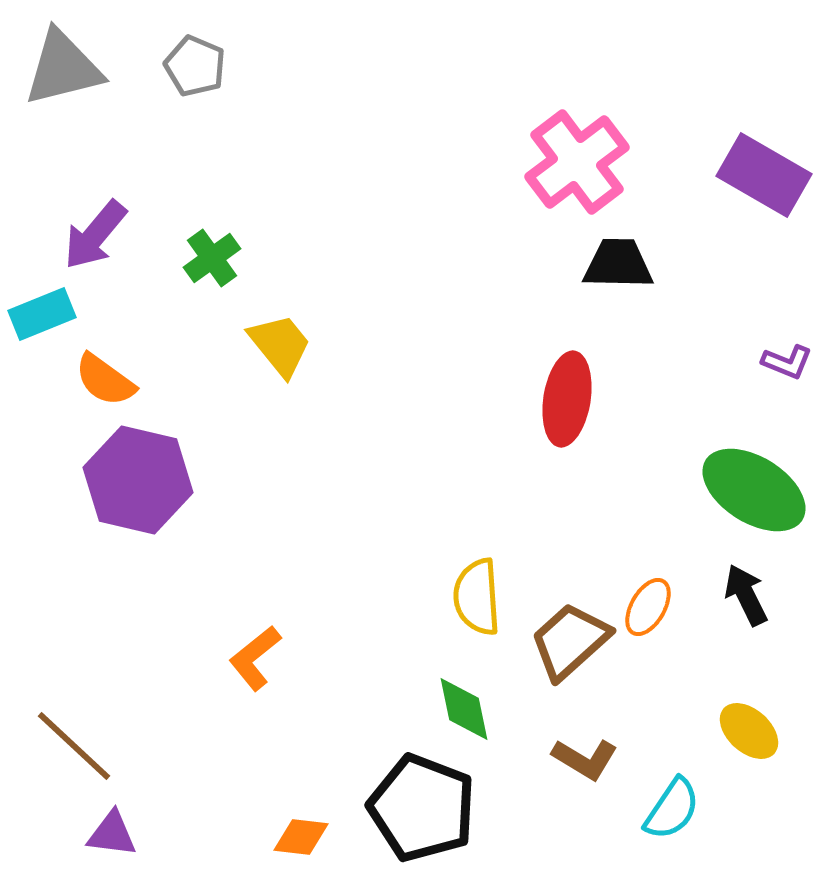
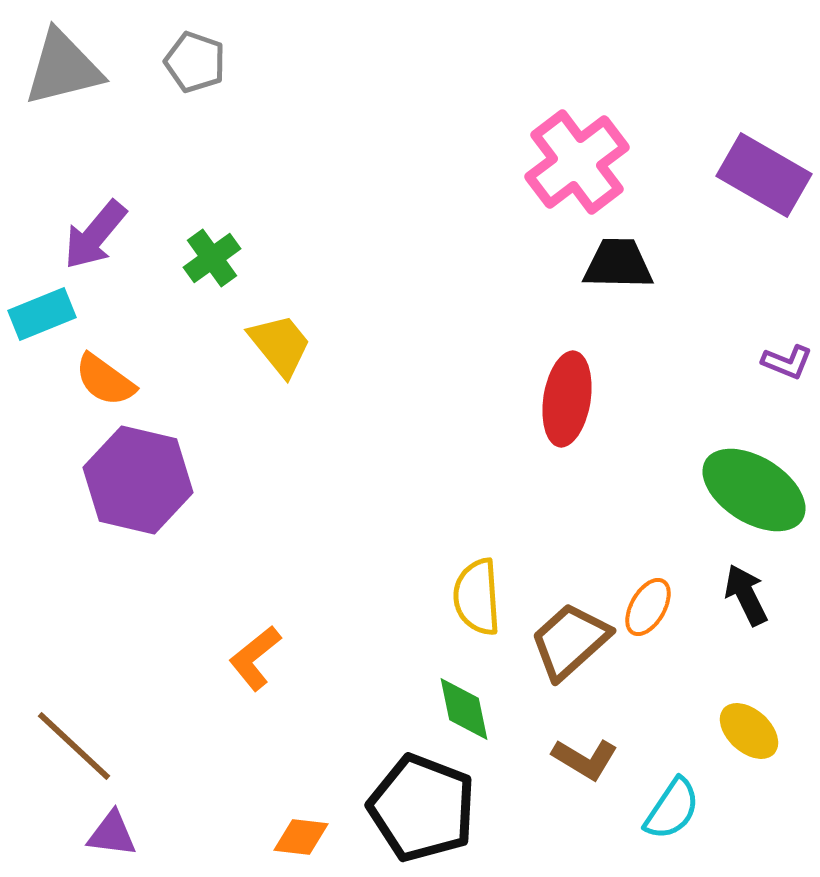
gray pentagon: moved 4 px up; rotated 4 degrees counterclockwise
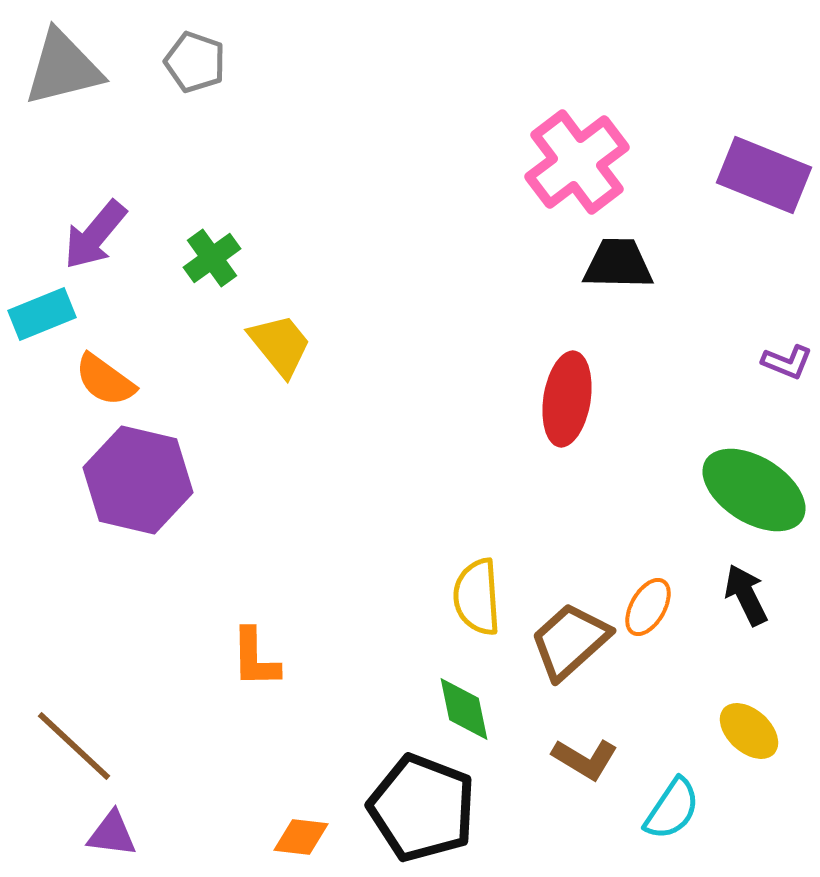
purple rectangle: rotated 8 degrees counterclockwise
orange L-shape: rotated 52 degrees counterclockwise
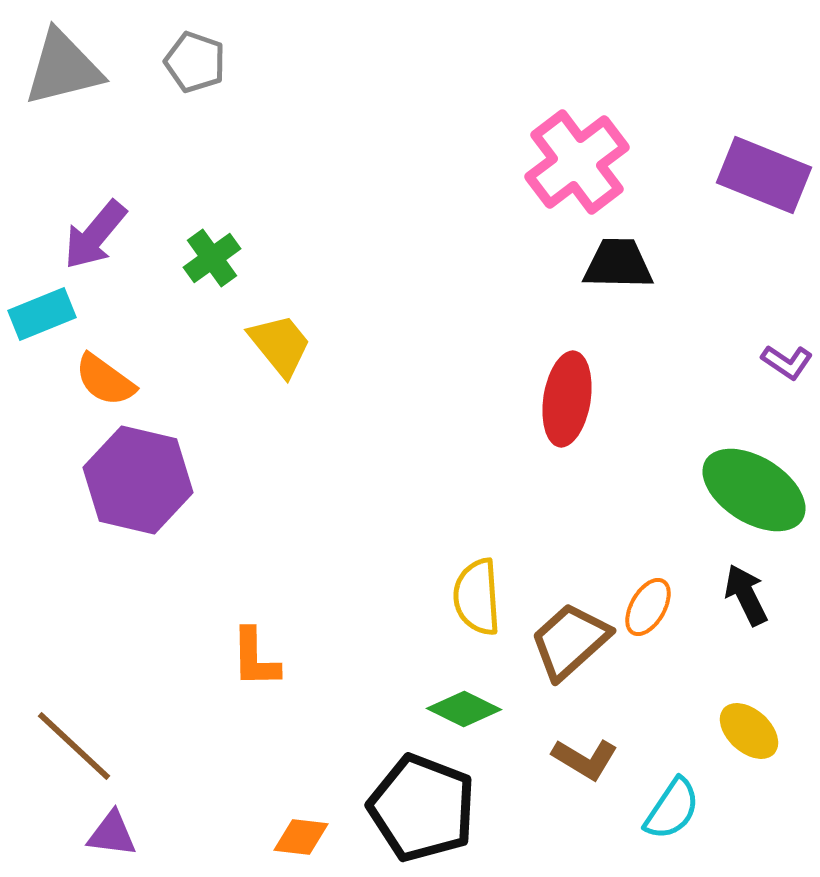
purple L-shape: rotated 12 degrees clockwise
green diamond: rotated 52 degrees counterclockwise
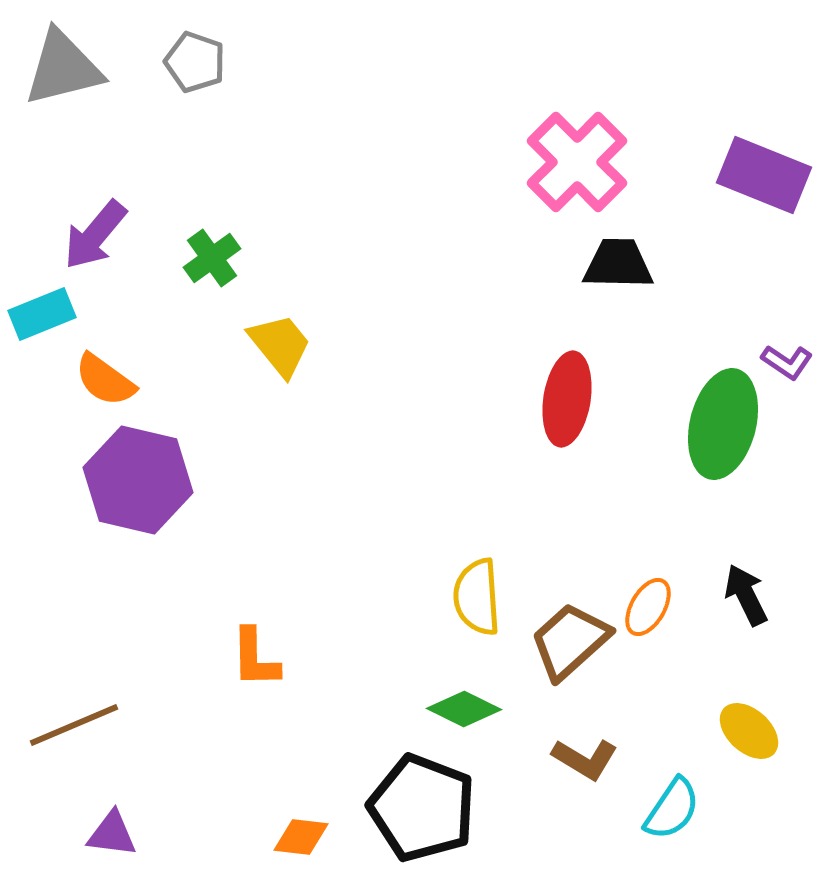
pink cross: rotated 8 degrees counterclockwise
green ellipse: moved 31 px left, 66 px up; rotated 72 degrees clockwise
brown line: moved 21 px up; rotated 66 degrees counterclockwise
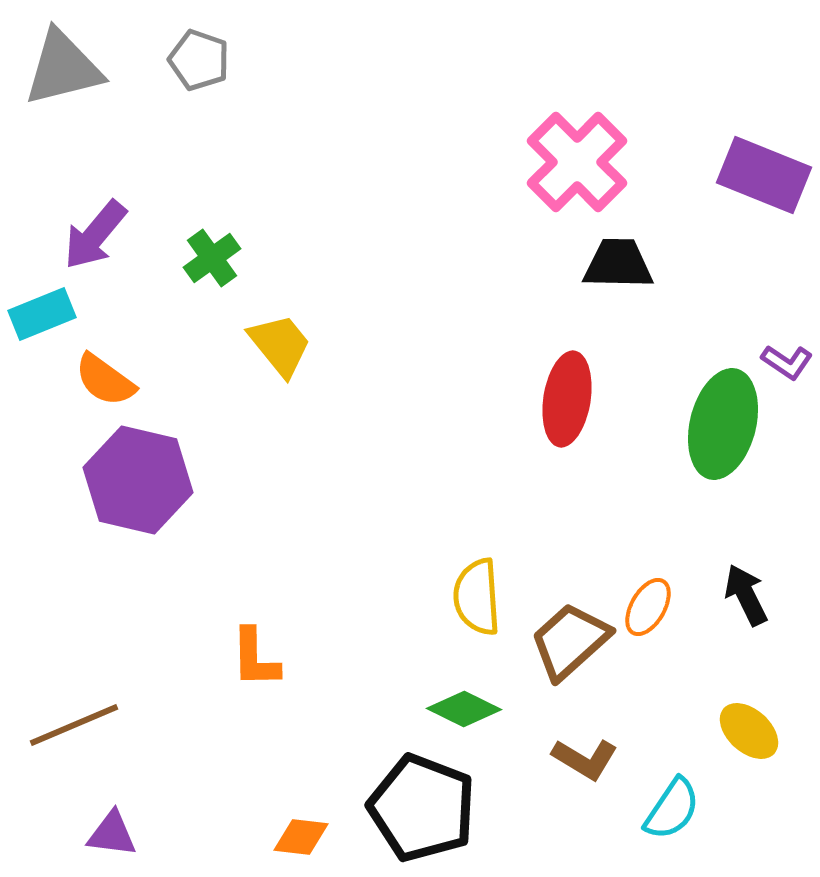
gray pentagon: moved 4 px right, 2 px up
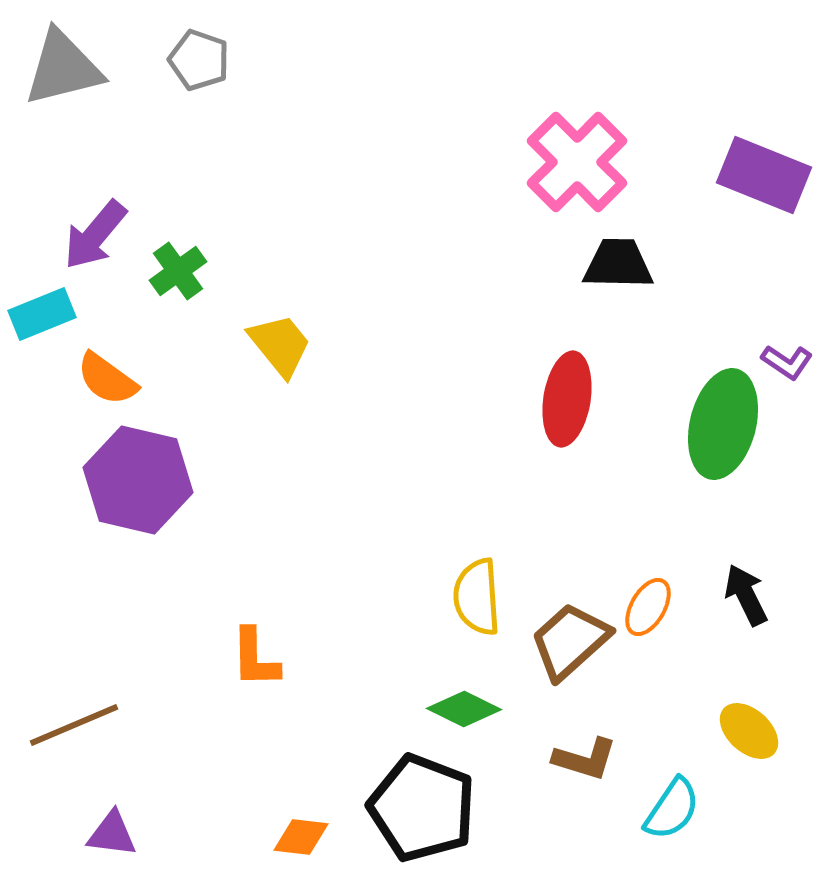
green cross: moved 34 px left, 13 px down
orange semicircle: moved 2 px right, 1 px up
brown L-shape: rotated 14 degrees counterclockwise
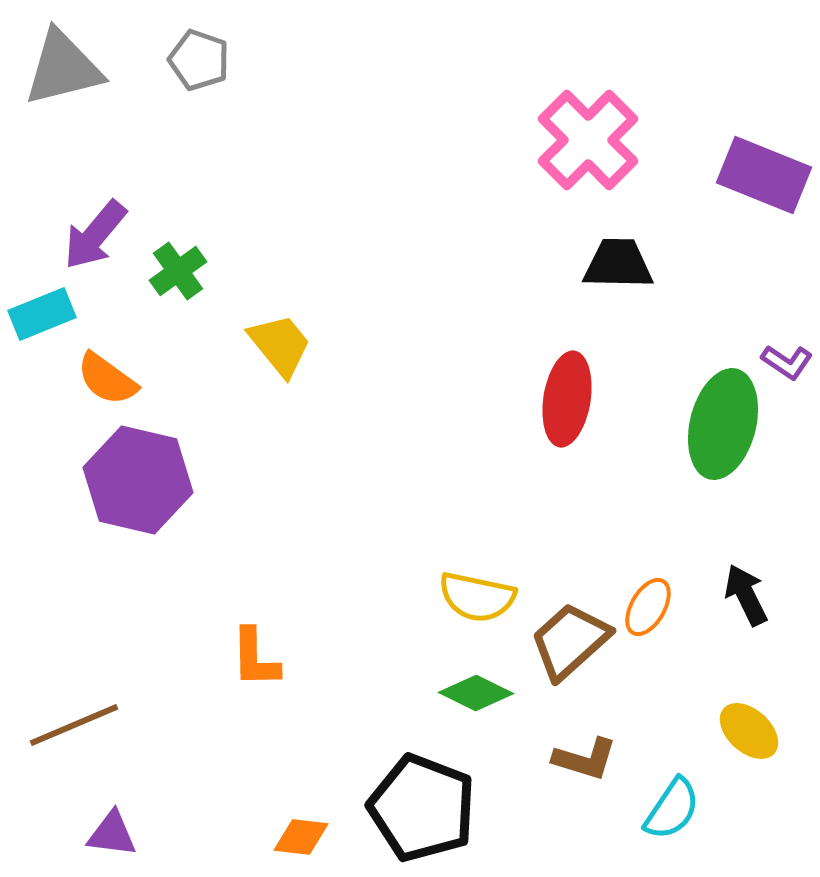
pink cross: moved 11 px right, 22 px up
yellow semicircle: rotated 74 degrees counterclockwise
green diamond: moved 12 px right, 16 px up
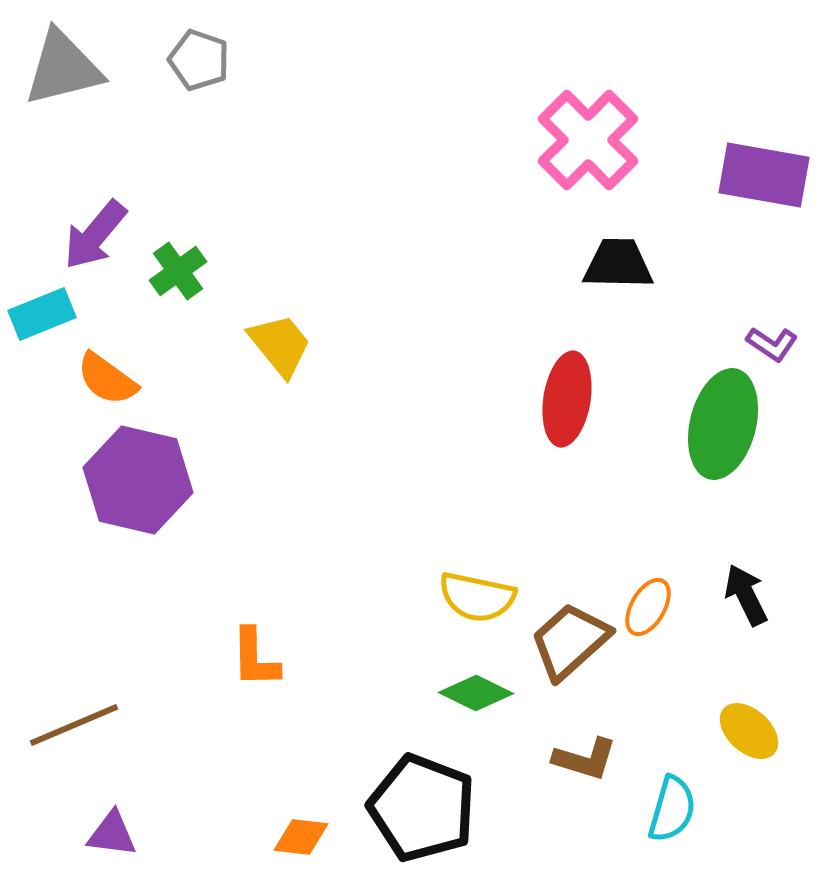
purple rectangle: rotated 12 degrees counterclockwise
purple L-shape: moved 15 px left, 18 px up
cyan semicircle: rotated 18 degrees counterclockwise
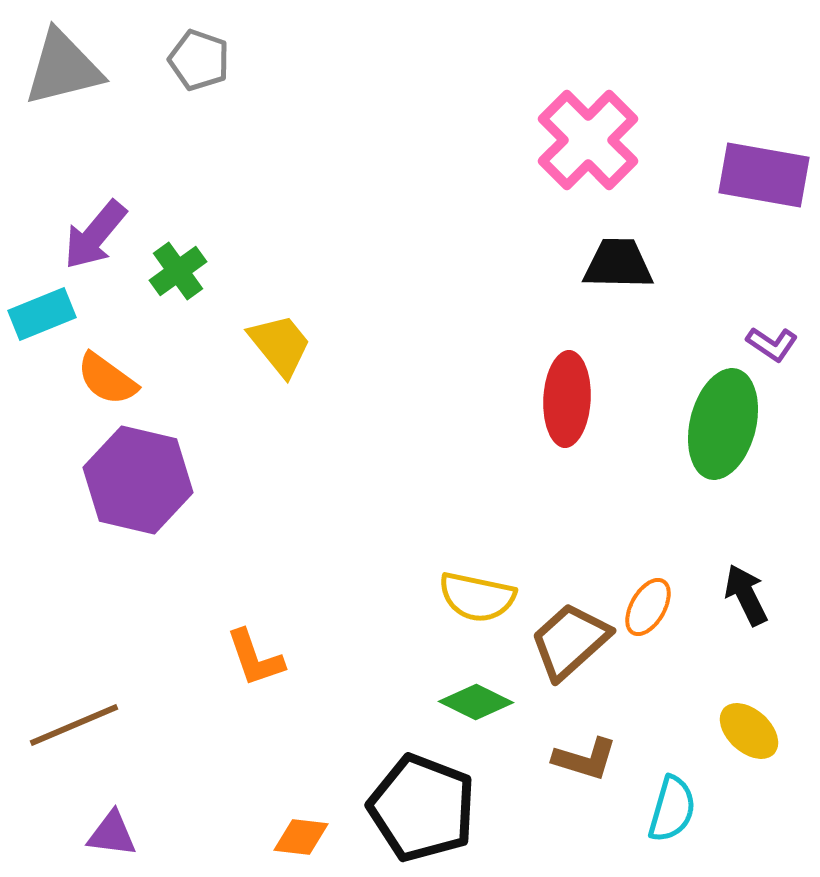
red ellipse: rotated 6 degrees counterclockwise
orange L-shape: rotated 18 degrees counterclockwise
green diamond: moved 9 px down
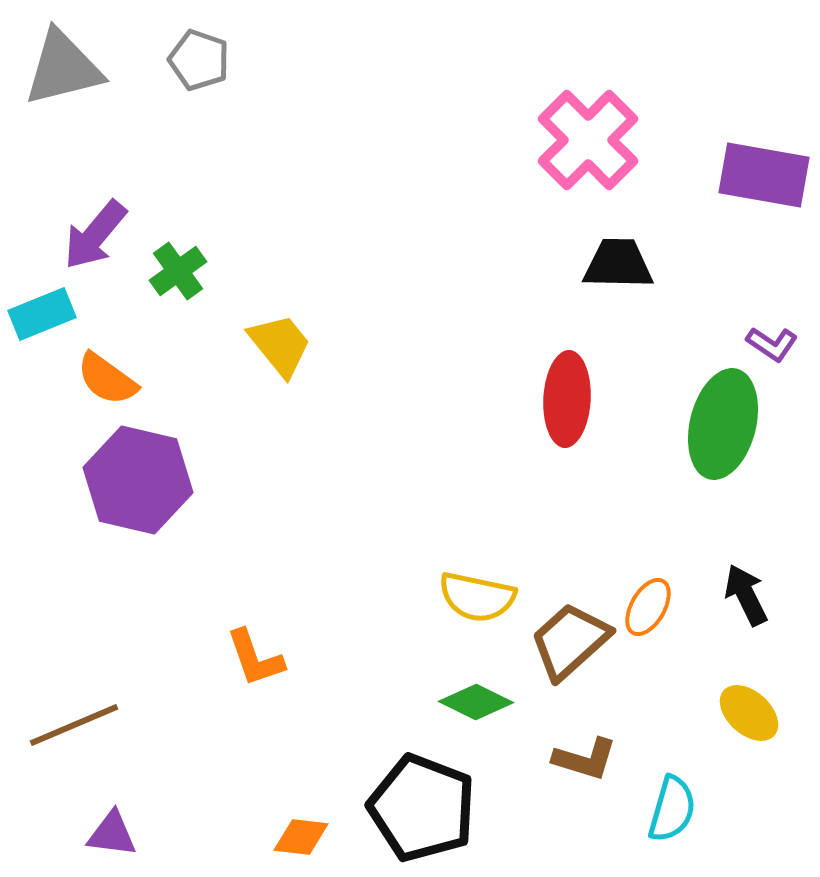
yellow ellipse: moved 18 px up
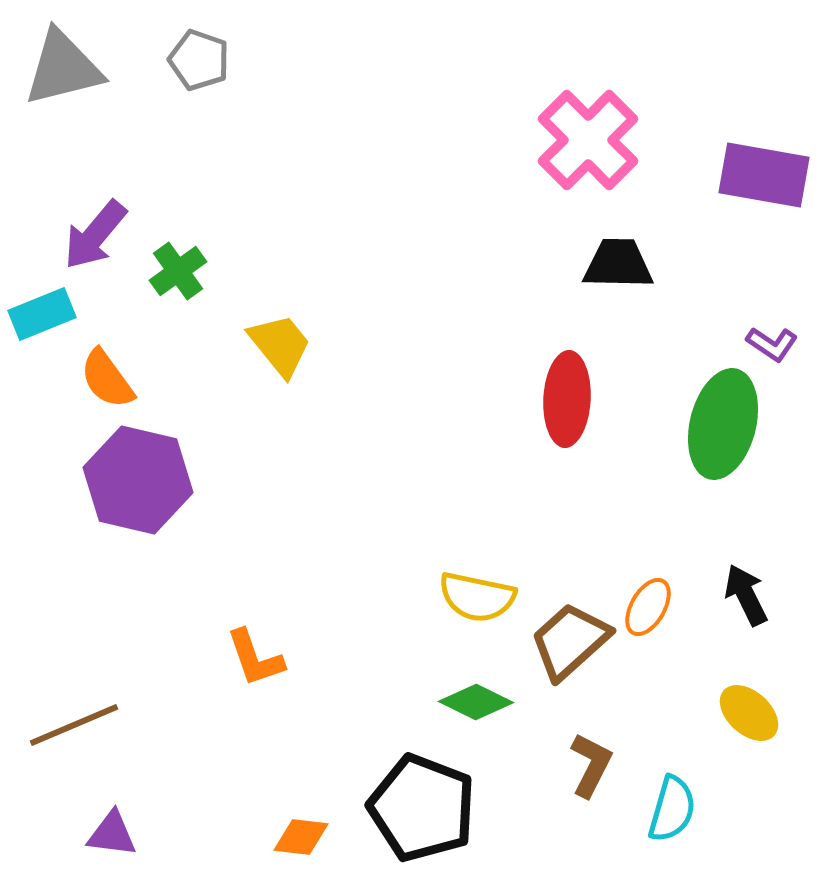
orange semicircle: rotated 18 degrees clockwise
brown L-shape: moved 6 px right, 6 px down; rotated 80 degrees counterclockwise
